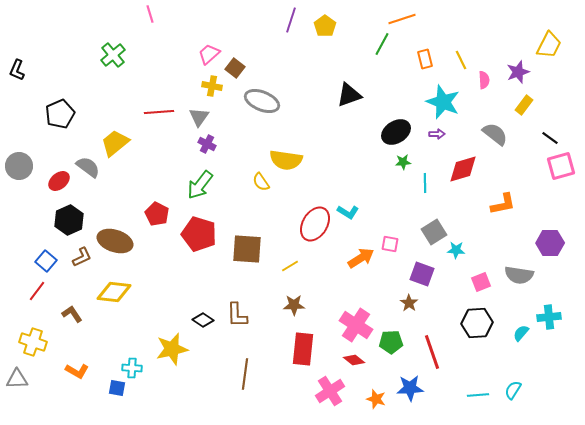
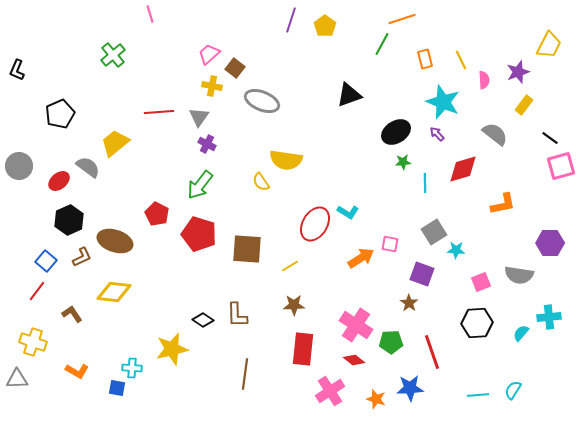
purple arrow at (437, 134): rotated 133 degrees counterclockwise
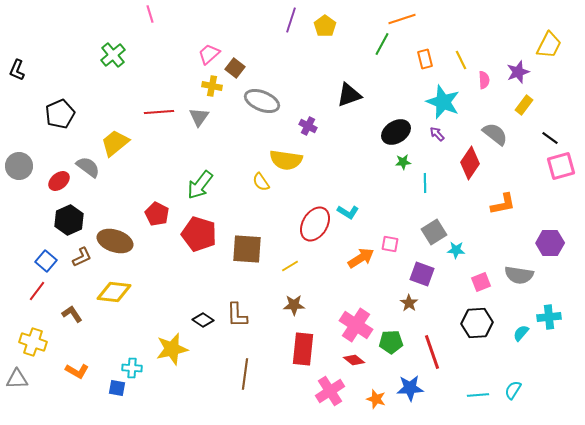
purple cross at (207, 144): moved 101 px right, 18 px up
red diamond at (463, 169): moved 7 px right, 6 px up; rotated 40 degrees counterclockwise
